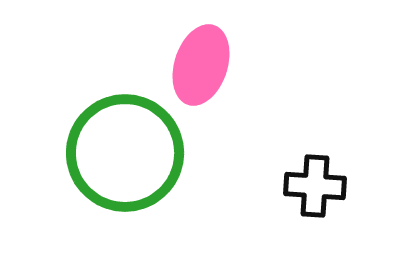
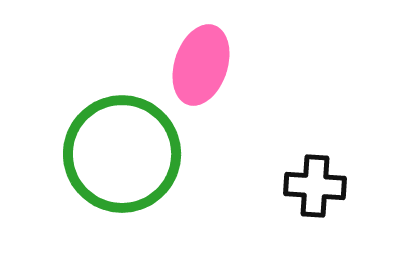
green circle: moved 3 px left, 1 px down
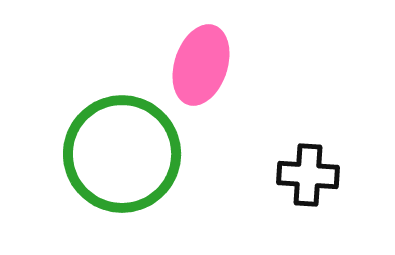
black cross: moved 7 px left, 11 px up
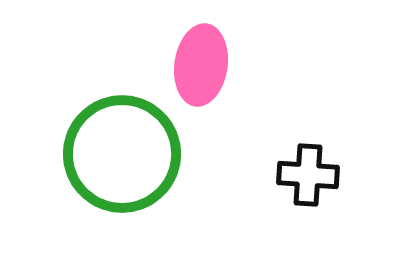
pink ellipse: rotated 10 degrees counterclockwise
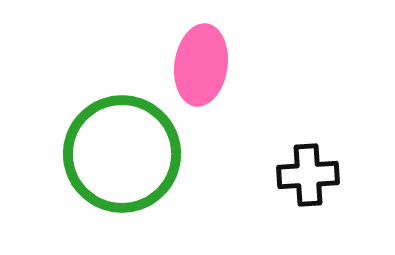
black cross: rotated 8 degrees counterclockwise
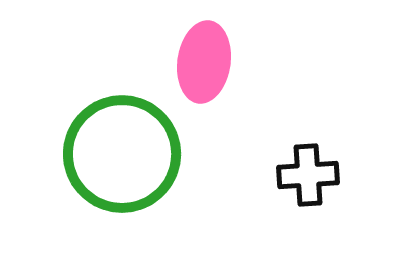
pink ellipse: moved 3 px right, 3 px up
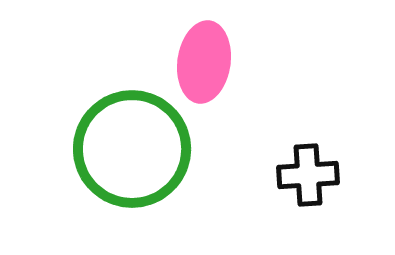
green circle: moved 10 px right, 5 px up
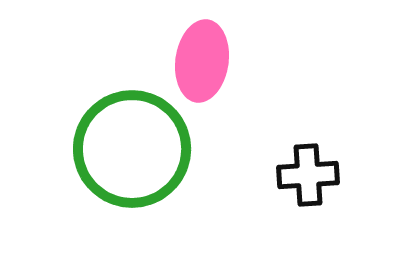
pink ellipse: moved 2 px left, 1 px up
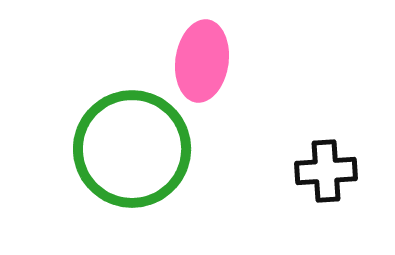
black cross: moved 18 px right, 4 px up
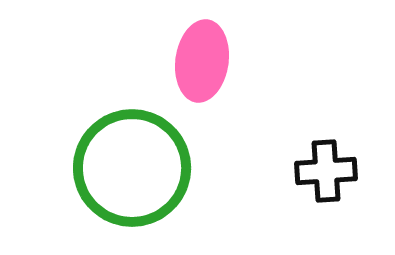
green circle: moved 19 px down
